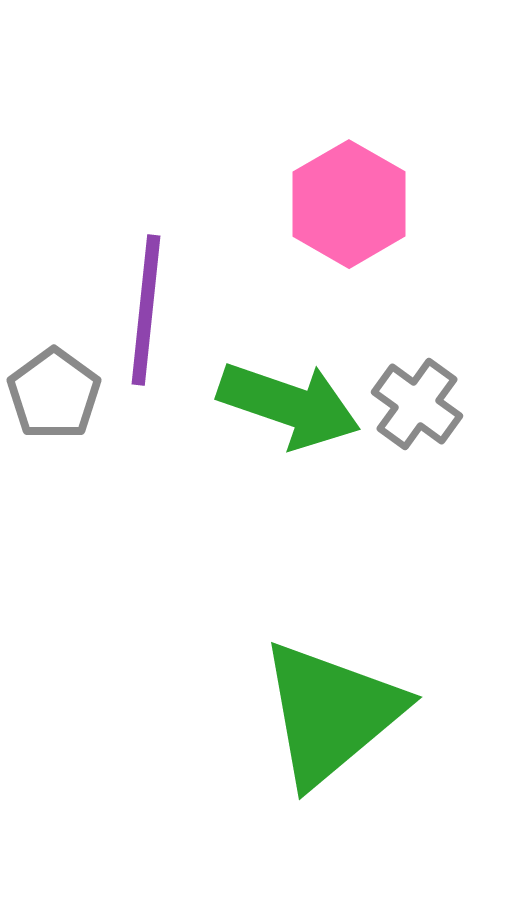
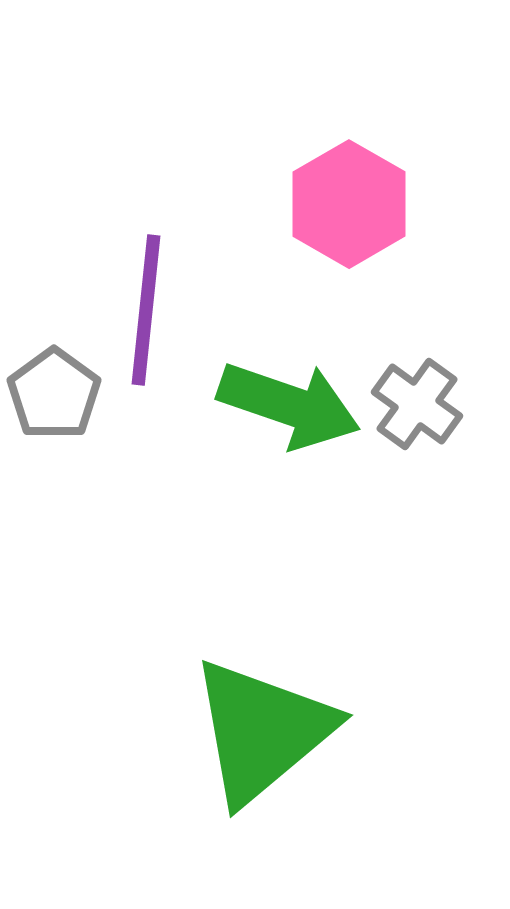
green triangle: moved 69 px left, 18 px down
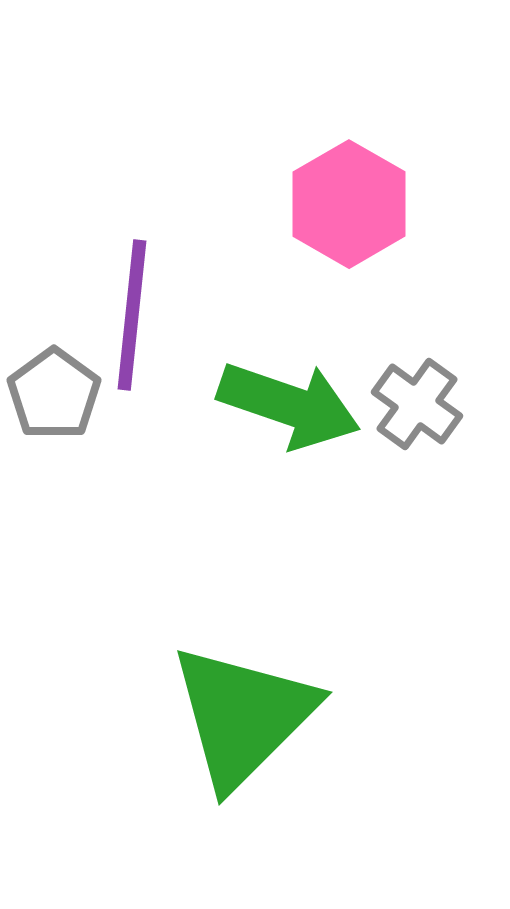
purple line: moved 14 px left, 5 px down
green triangle: moved 19 px left, 15 px up; rotated 5 degrees counterclockwise
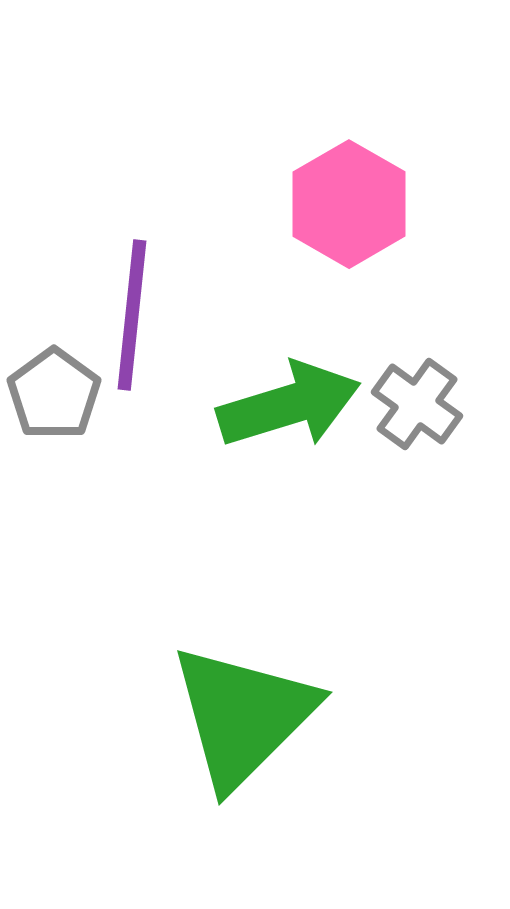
green arrow: rotated 36 degrees counterclockwise
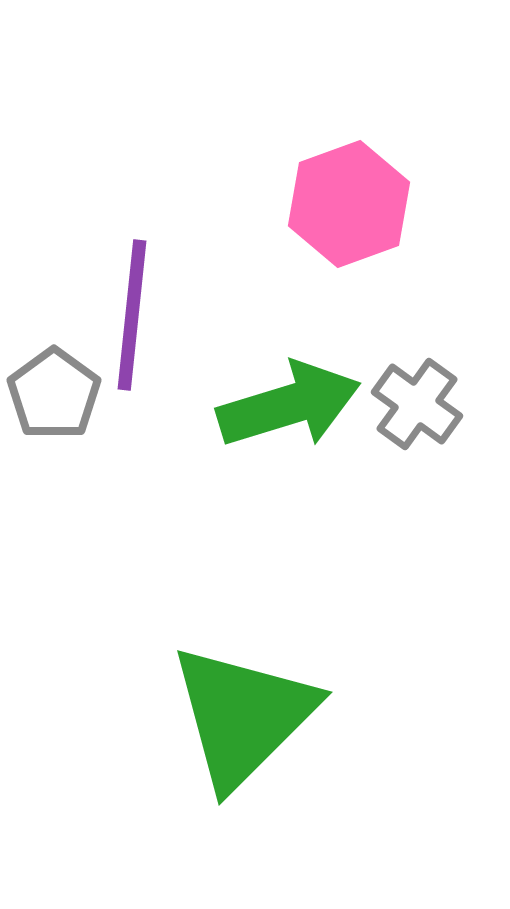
pink hexagon: rotated 10 degrees clockwise
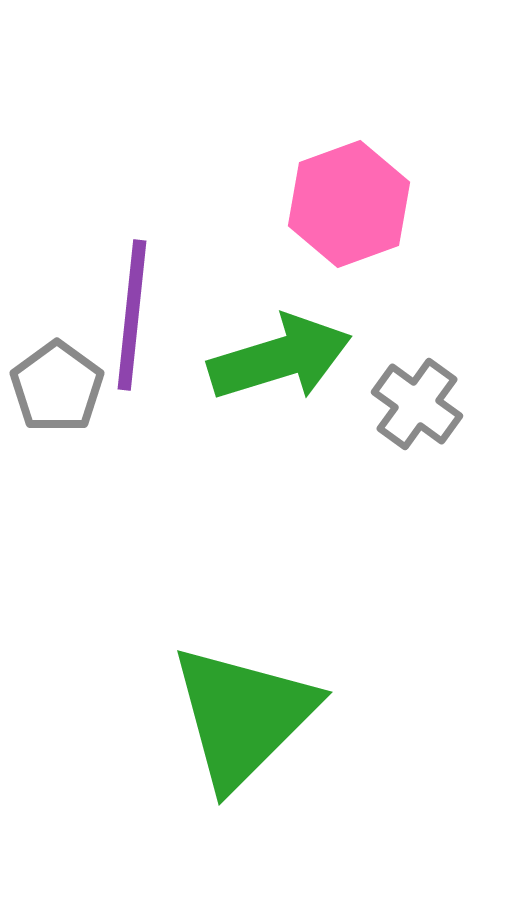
gray pentagon: moved 3 px right, 7 px up
green arrow: moved 9 px left, 47 px up
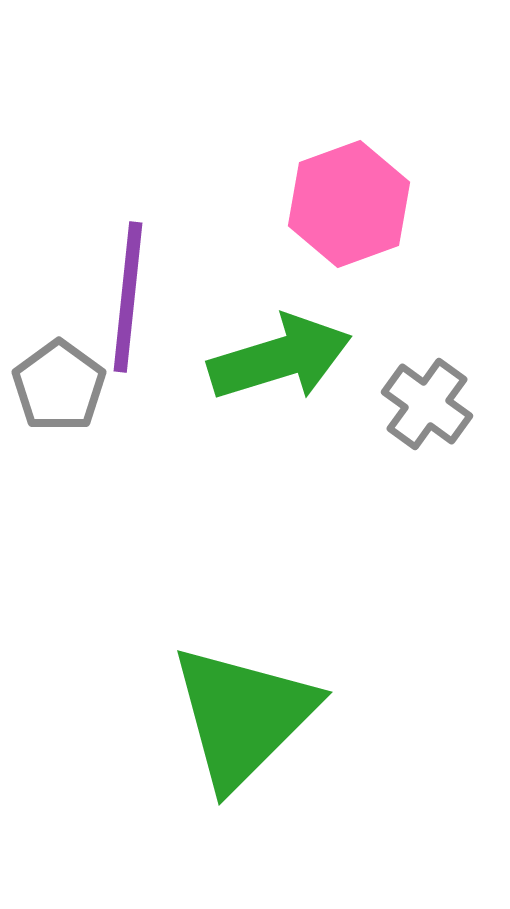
purple line: moved 4 px left, 18 px up
gray pentagon: moved 2 px right, 1 px up
gray cross: moved 10 px right
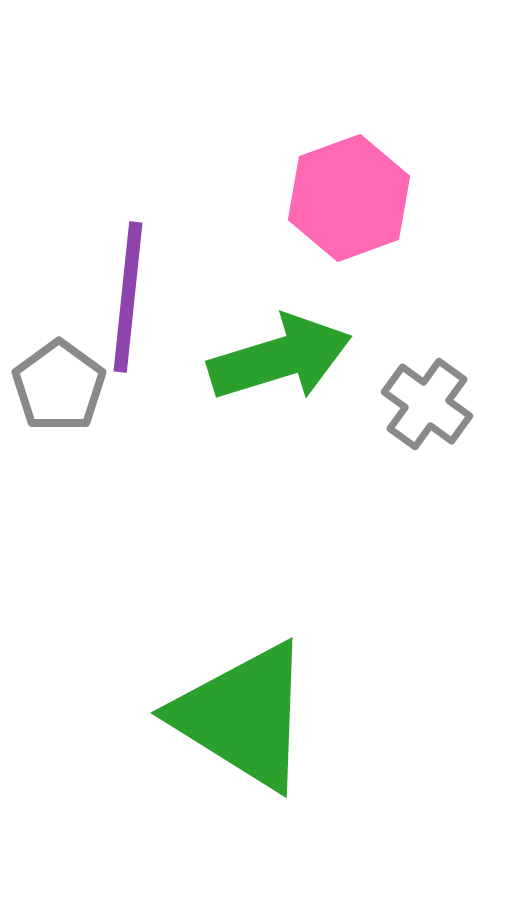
pink hexagon: moved 6 px up
green triangle: rotated 43 degrees counterclockwise
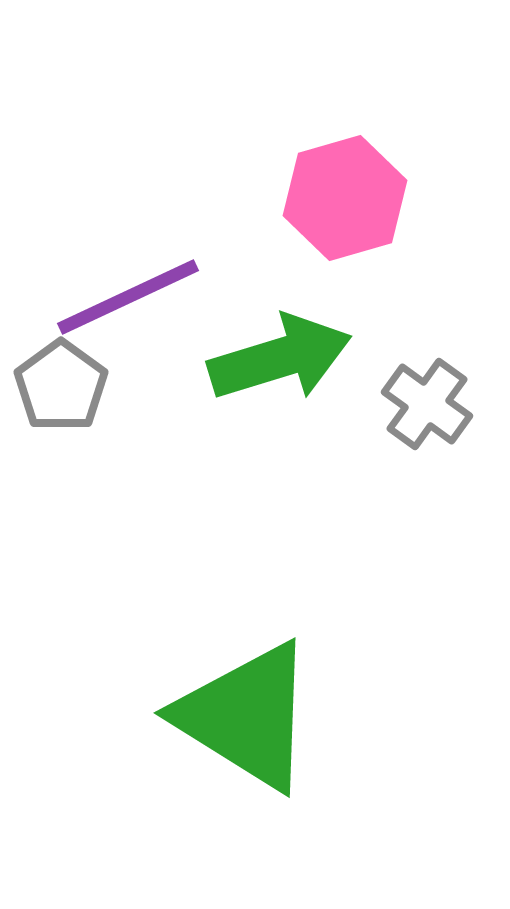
pink hexagon: moved 4 px left; rotated 4 degrees clockwise
purple line: rotated 59 degrees clockwise
gray pentagon: moved 2 px right
green triangle: moved 3 px right
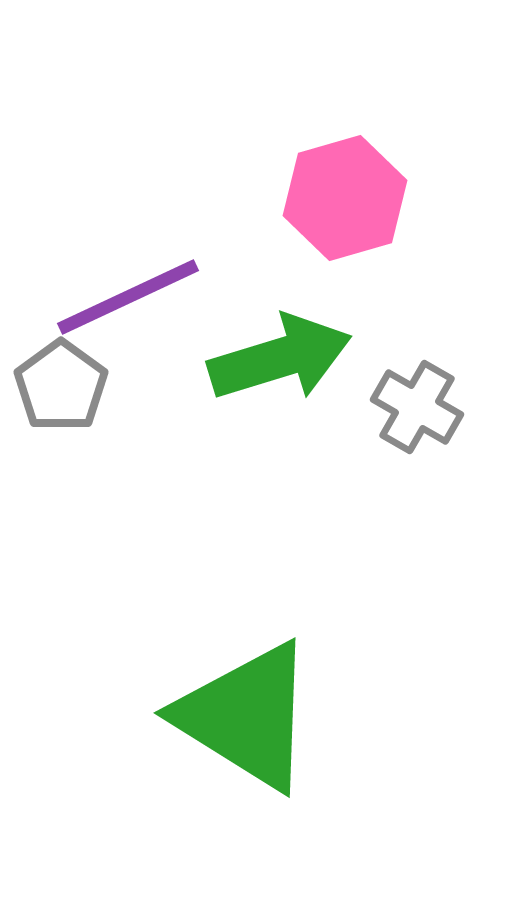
gray cross: moved 10 px left, 3 px down; rotated 6 degrees counterclockwise
